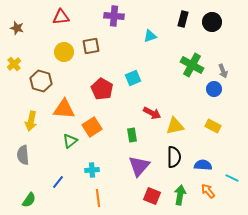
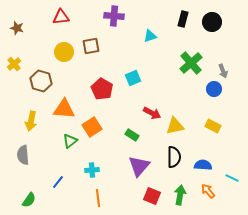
green cross: moved 1 px left, 2 px up; rotated 20 degrees clockwise
green rectangle: rotated 48 degrees counterclockwise
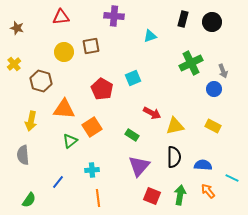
green cross: rotated 15 degrees clockwise
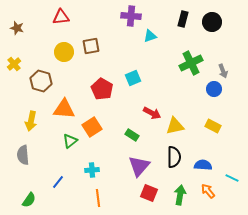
purple cross: moved 17 px right
red square: moved 3 px left, 3 px up
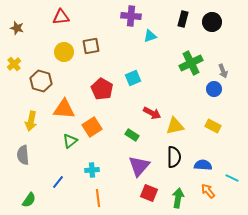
green arrow: moved 2 px left, 3 px down
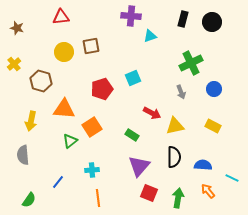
gray arrow: moved 42 px left, 21 px down
red pentagon: rotated 25 degrees clockwise
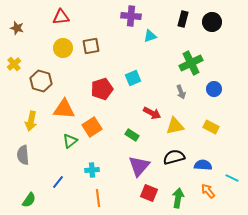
yellow circle: moved 1 px left, 4 px up
yellow rectangle: moved 2 px left, 1 px down
black semicircle: rotated 105 degrees counterclockwise
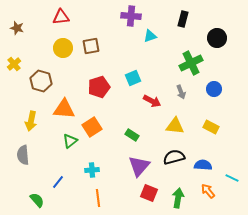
black circle: moved 5 px right, 16 px down
red pentagon: moved 3 px left, 2 px up
red arrow: moved 12 px up
yellow triangle: rotated 18 degrees clockwise
green semicircle: moved 8 px right; rotated 77 degrees counterclockwise
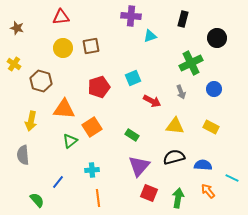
yellow cross: rotated 16 degrees counterclockwise
